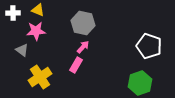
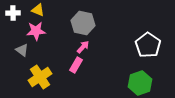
white pentagon: moved 1 px left, 1 px up; rotated 15 degrees clockwise
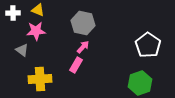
yellow cross: moved 2 px down; rotated 30 degrees clockwise
